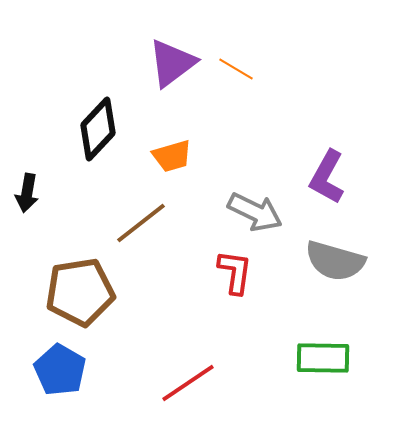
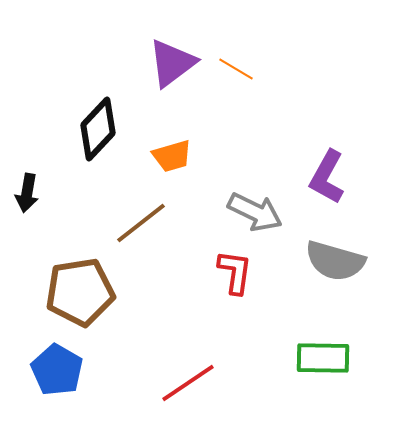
blue pentagon: moved 3 px left
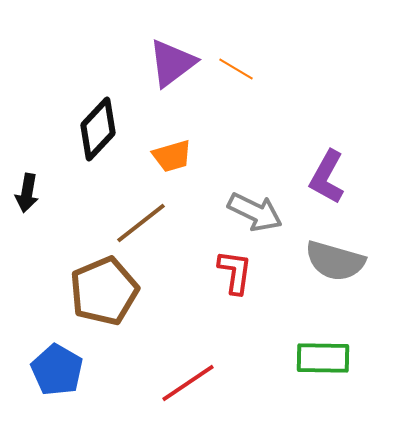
brown pentagon: moved 24 px right, 1 px up; rotated 14 degrees counterclockwise
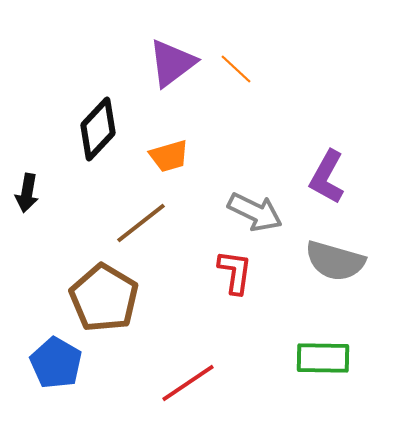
orange line: rotated 12 degrees clockwise
orange trapezoid: moved 3 px left
brown pentagon: moved 7 px down; rotated 18 degrees counterclockwise
blue pentagon: moved 1 px left, 7 px up
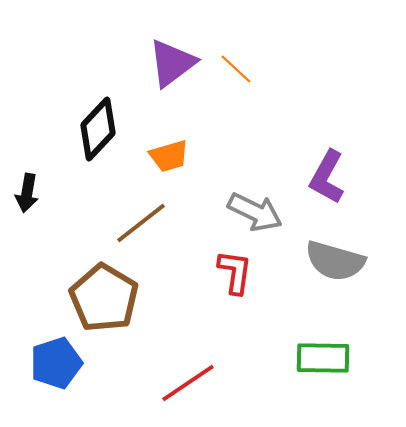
blue pentagon: rotated 24 degrees clockwise
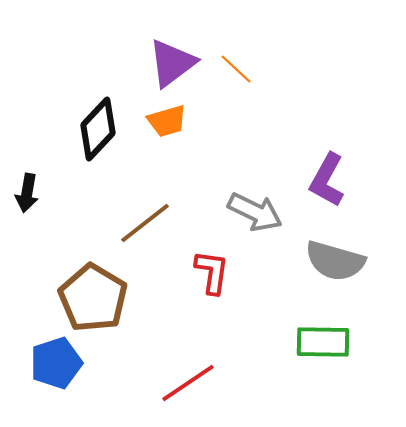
orange trapezoid: moved 2 px left, 35 px up
purple L-shape: moved 3 px down
brown line: moved 4 px right
red L-shape: moved 23 px left
brown pentagon: moved 11 px left
green rectangle: moved 16 px up
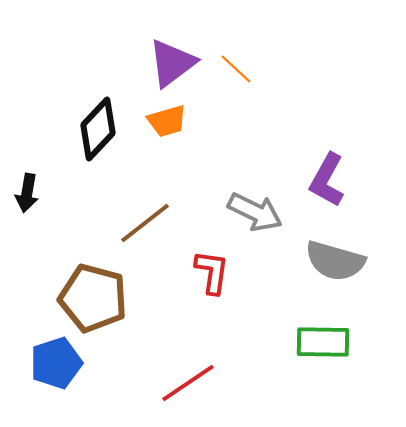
brown pentagon: rotated 16 degrees counterclockwise
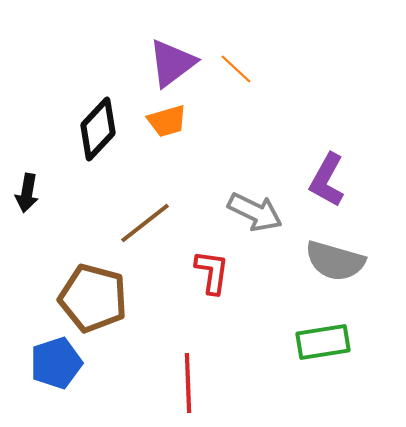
green rectangle: rotated 10 degrees counterclockwise
red line: rotated 58 degrees counterclockwise
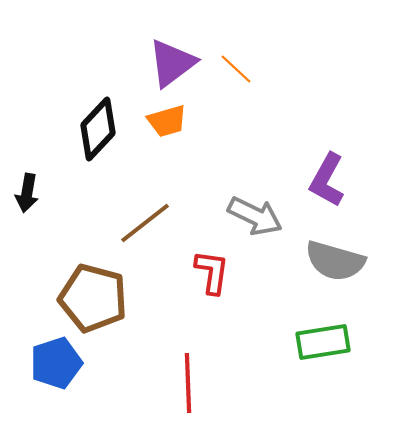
gray arrow: moved 4 px down
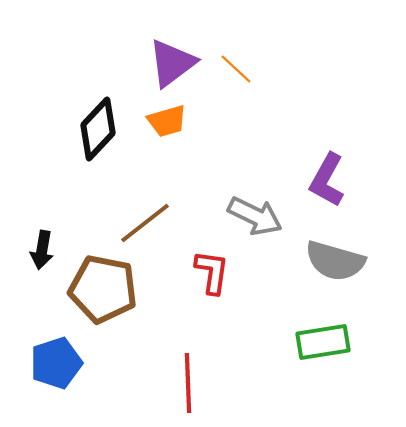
black arrow: moved 15 px right, 57 px down
brown pentagon: moved 10 px right, 9 px up; rotated 4 degrees counterclockwise
